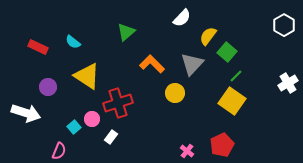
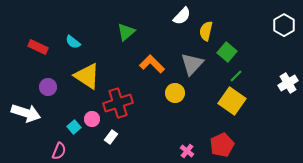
white semicircle: moved 2 px up
yellow semicircle: moved 2 px left, 5 px up; rotated 24 degrees counterclockwise
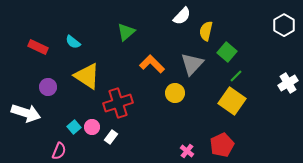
pink circle: moved 8 px down
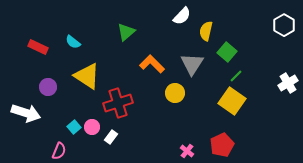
gray triangle: rotated 10 degrees counterclockwise
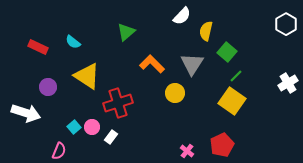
white hexagon: moved 2 px right, 1 px up
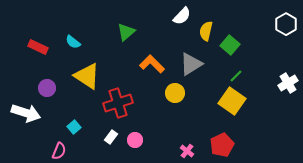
green square: moved 3 px right, 7 px up
gray triangle: moved 1 px left; rotated 25 degrees clockwise
purple circle: moved 1 px left, 1 px down
pink circle: moved 43 px right, 13 px down
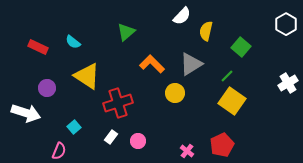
green square: moved 11 px right, 2 px down
green line: moved 9 px left
pink circle: moved 3 px right, 1 px down
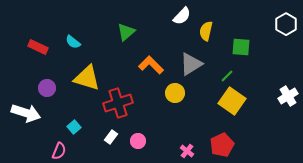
green square: rotated 36 degrees counterclockwise
orange L-shape: moved 1 px left, 1 px down
yellow triangle: moved 2 px down; rotated 16 degrees counterclockwise
white cross: moved 13 px down
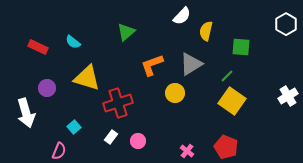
orange L-shape: moved 1 px right; rotated 65 degrees counterclockwise
white arrow: rotated 56 degrees clockwise
red pentagon: moved 4 px right, 2 px down; rotated 25 degrees counterclockwise
